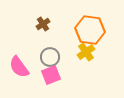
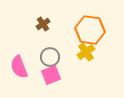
pink semicircle: rotated 15 degrees clockwise
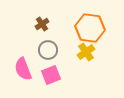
brown cross: moved 1 px left
orange hexagon: moved 2 px up
gray circle: moved 2 px left, 7 px up
pink semicircle: moved 4 px right, 2 px down
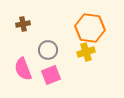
brown cross: moved 19 px left; rotated 24 degrees clockwise
yellow cross: rotated 18 degrees clockwise
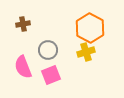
orange hexagon: rotated 20 degrees clockwise
pink semicircle: moved 2 px up
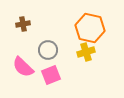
orange hexagon: rotated 16 degrees counterclockwise
pink semicircle: rotated 25 degrees counterclockwise
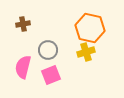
pink semicircle: rotated 60 degrees clockwise
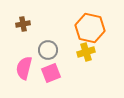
pink semicircle: moved 1 px right, 1 px down
pink square: moved 2 px up
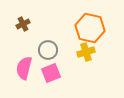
brown cross: rotated 16 degrees counterclockwise
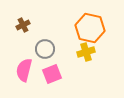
brown cross: moved 1 px down
gray circle: moved 3 px left, 1 px up
pink semicircle: moved 2 px down
pink square: moved 1 px right, 1 px down
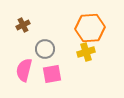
orange hexagon: rotated 16 degrees counterclockwise
pink square: rotated 12 degrees clockwise
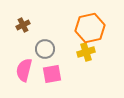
orange hexagon: rotated 8 degrees counterclockwise
